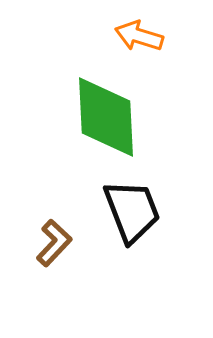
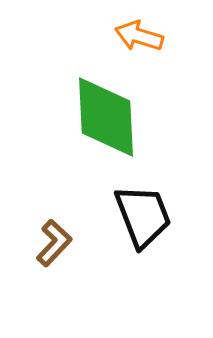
black trapezoid: moved 11 px right, 5 px down
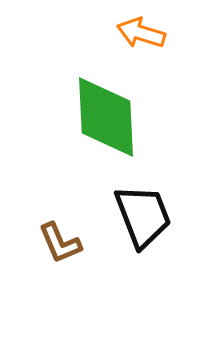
orange arrow: moved 2 px right, 3 px up
brown L-shape: moved 6 px right; rotated 114 degrees clockwise
